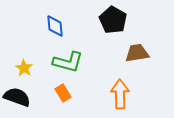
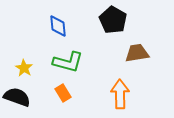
blue diamond: moved 3 px right
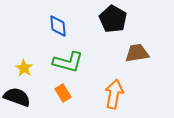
black pentagon: moved 1 px up
orange arrow: moved 6 px left; rotated 12 degrees clockwise
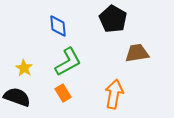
green L-shape: rotated 44 degrees counterclockwise
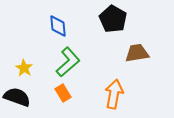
green L-shape: rotated 12 degrees counterclockwise
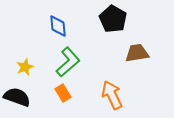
yellow star: moved 1 px right, 1 px up; rotated 18 degrees clockwise
orange arrow: moved 2 px left, 1 px down; rotated 36 degrees counterclockwise
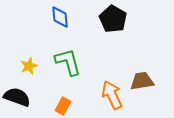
blue diamond: moved 2 px right, 9 px up
brown trapezoid: moved 5 px right, 28 px down
green L-shape: rotated 64 degrees counterclockwise
yellow star: moved 4 px right, 1 px up
orange rectangle: moved 13 px down; rotated 60 degrees clockwise
